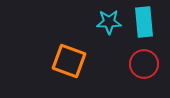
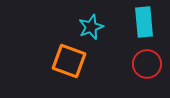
cyan star: moved 18 px left, 5 px down; rotated 20 degrees counterclockwise
red circle: moved 3 px right
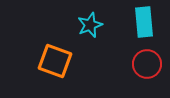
cyan star: moved 1 px left, 2 px up
orange square: moved 14 px left
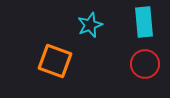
red circle: moved 2 px left
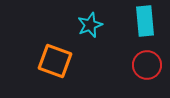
cyan rectangle: moved 1 px right, 1 px up
red circle: moved 2 px right, 1 px down
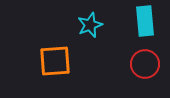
orange square: rotated 24 degrees counterclockwise
red circle: moved 2 px left, 1 px up
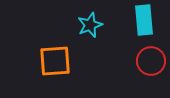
cyan rectangle: moved 1 px left, 1 px up
red circle: moved 6 px right, 3 px up
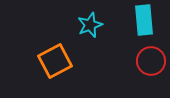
orange square: rotated 24 degrees counterclockwise
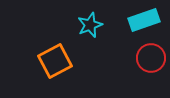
cyan rectangle: rotated 76 degrees clockwise
red circle: moved 3 px up
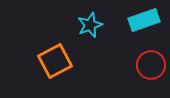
red circle: moved 7 px down
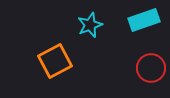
red circle: moved 3 px down
